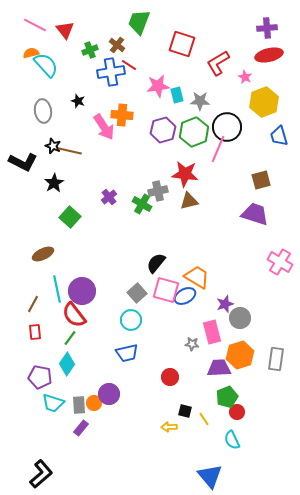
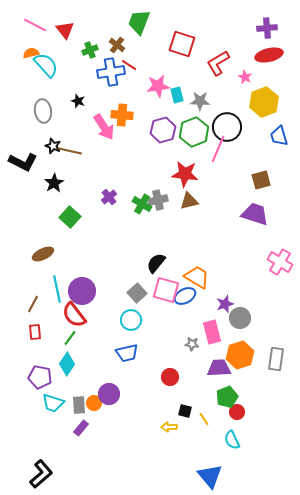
gray cross at (158, 191): moved 9 px down
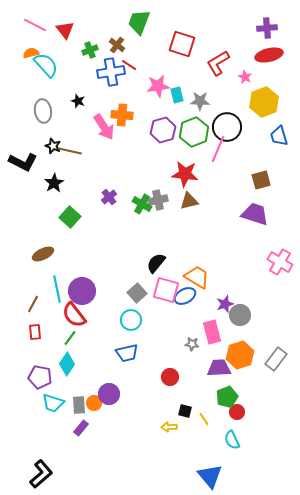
gray circle at (240, 318): moved 3 px up
gray rectangle at (276, 359): rotated 30 degrees clockwise
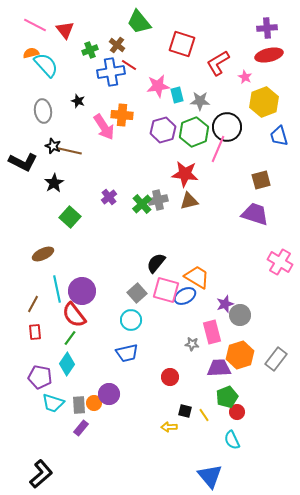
green trapezoid at (139, 22): rotated 60 degrees counterclockwise
green cross at (142, 204): rotated 18 degrees clockwise
yellow line at (204, 419): moved 4 px up
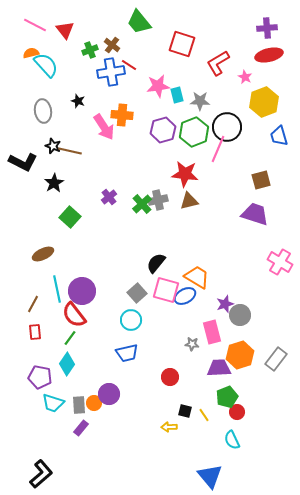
brown cross at (117, 45): moved 5 px left
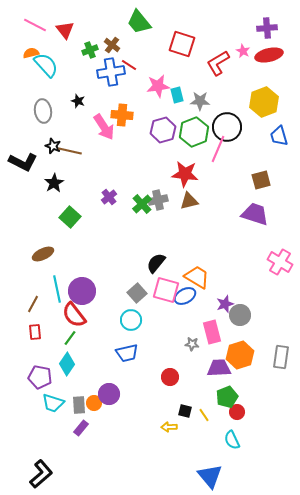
pink star at (245, 77): moved 2 px left, 26 px up
gray rectangle at (276, 359): moved 5 px right, 2 px up; rotated 30 degrees counterclockwise
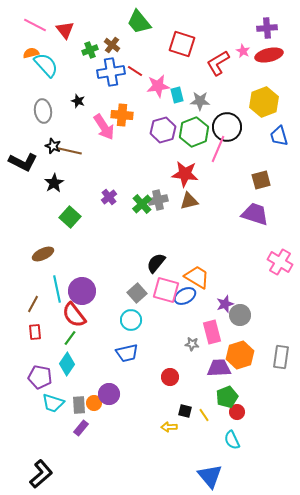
red line at (129, 65): moved 6 px right, 6 px down
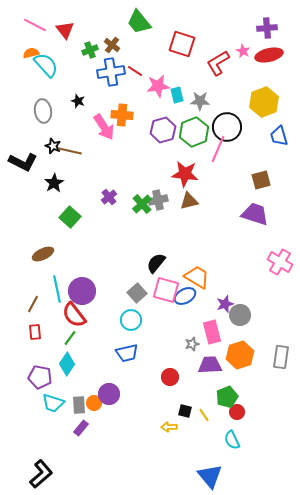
gray star at (192, 344): rotated 24 degrees counterclockwise
purple trapezoid at (219, 368): moved 9 px left, 3 px up
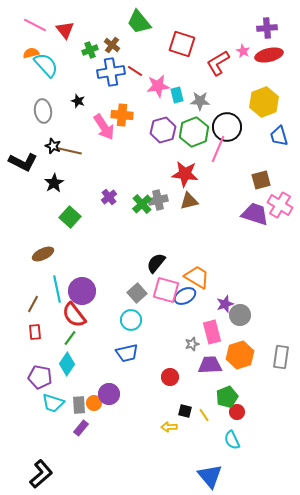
pink cross at (280, 262): moved 57 px up
